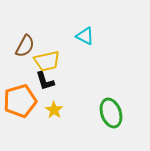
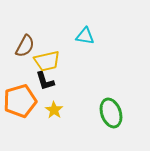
cyan triangle: rotated 18 degrees counterclockwise
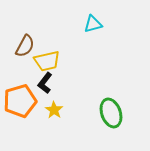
cyan triangle: moved 8 px right, 12 px up; rotated 24 degrees counterclockwise
black L-shape: moved 2 px down; rotated 55 degrees clockwise
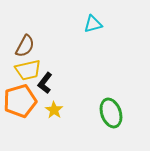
yellow trapezoid: moved 19 px left, 9 px down
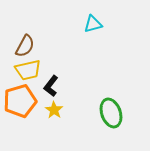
black L-shape: moved 6 px right, 3 px down
